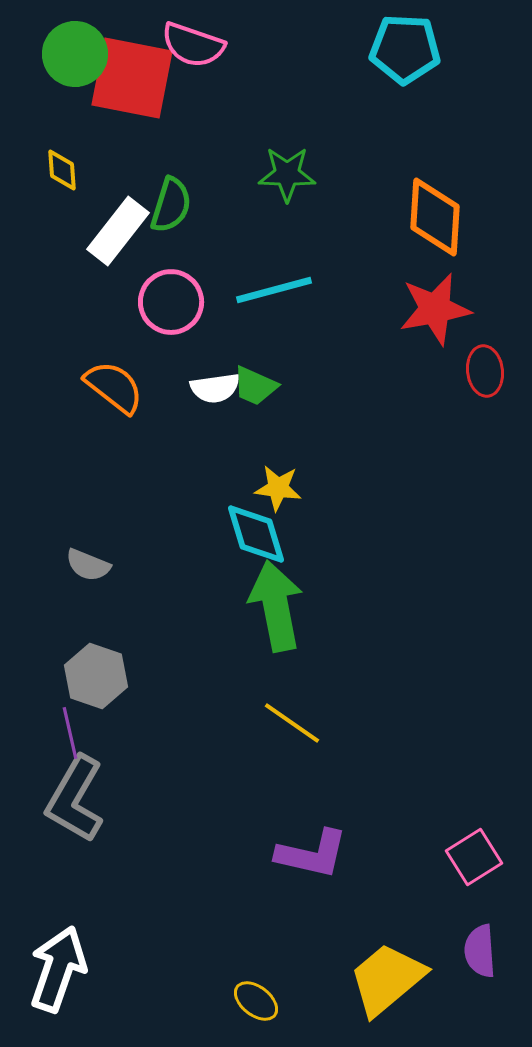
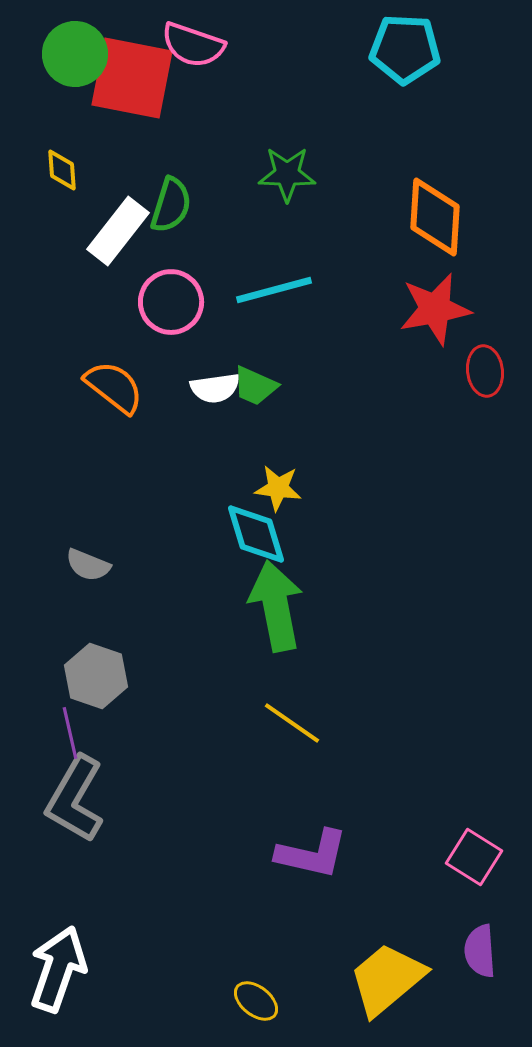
pink square: rotated 26 degrees counterclockwise
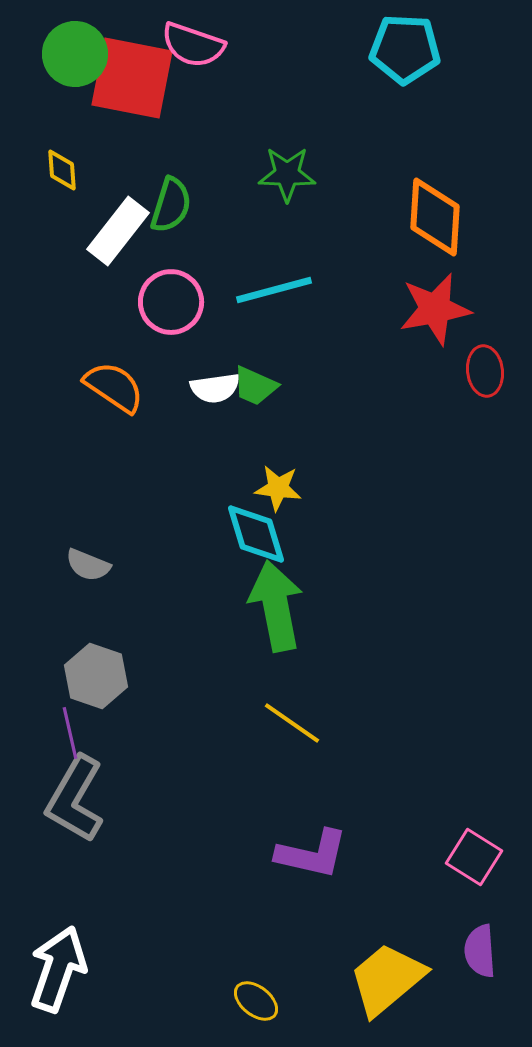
orange semicircle: rotated 4 degrees counterclockwise
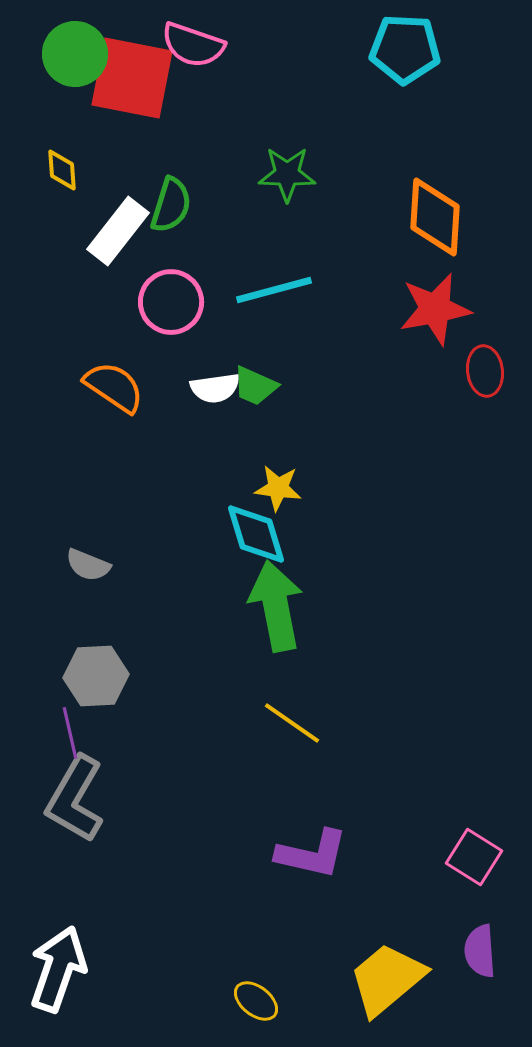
gray hexagon: rotated 22 degrees counterclockwise
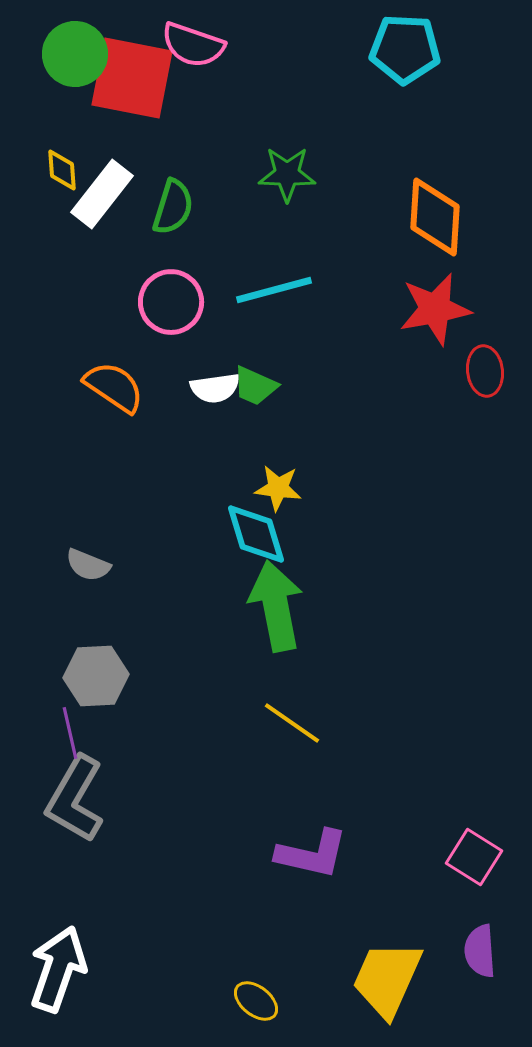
green semicircle: moved 2 px right, 2 px down
white rectangle: moved 16 px left, 37 px up
yellow trapezoid: rotated 26 degrees counterclockwise
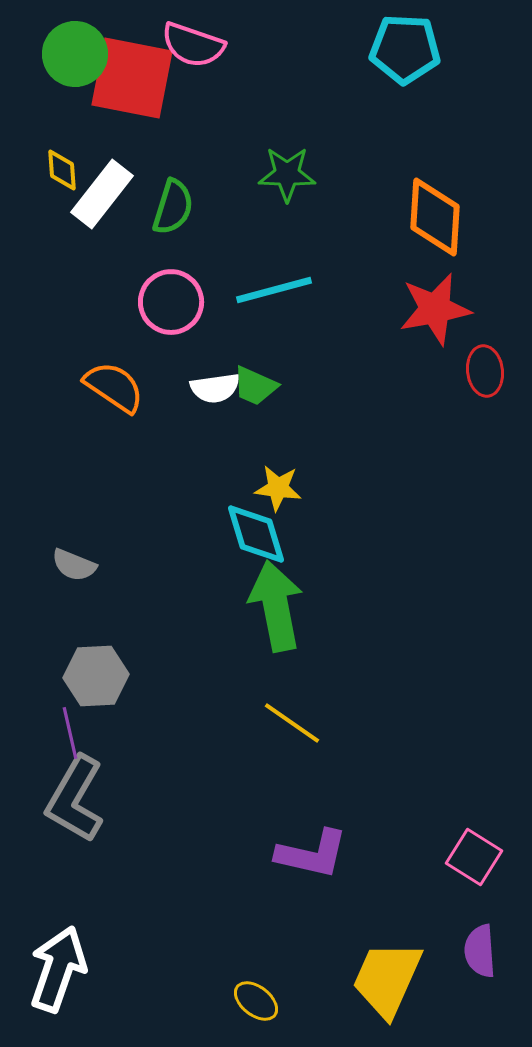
gray semicircle: moved 14 px left
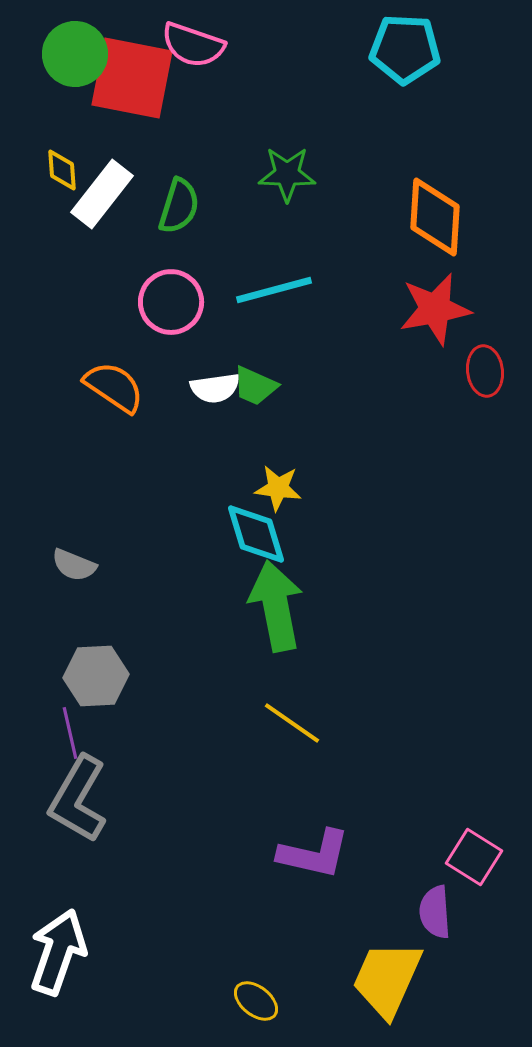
green semicircle: moved 6 px right, 1 px up
gray L-shape: moved 3 px right
purple L-shape: moved 2 px right
purple semicircle: moved 45 px left, 39 px up
white arrow: moved 17 px up
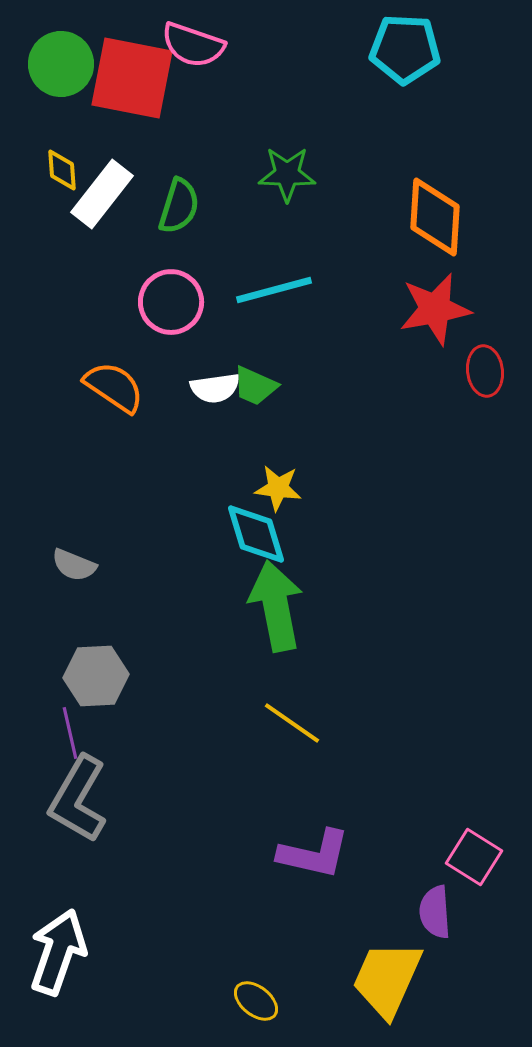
green circle: moved 14 px left, 10 px down
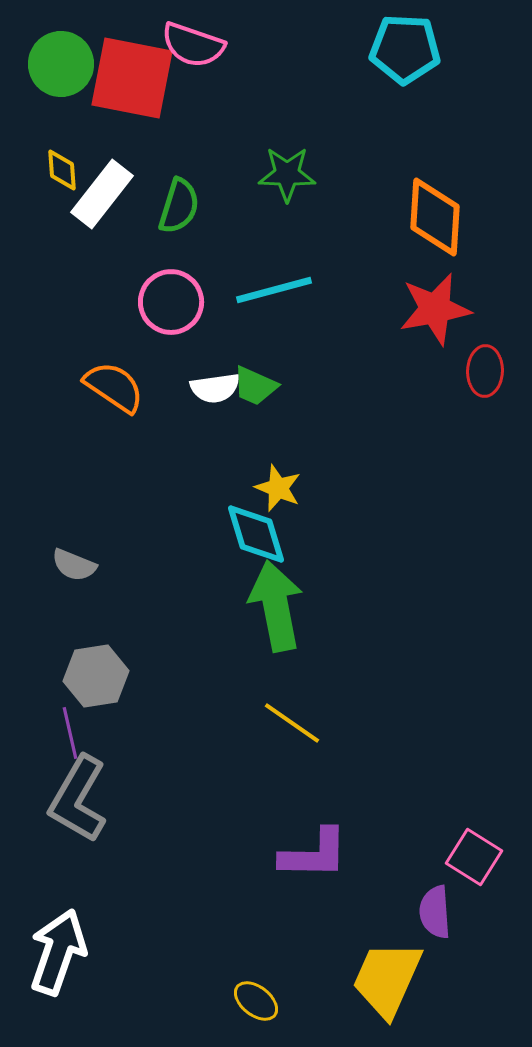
red ellipse: rotated 9 degrees clockwise
yellow star: rotated 15 degrees clockwise
gray hexagon: rotated 6 degrees counterclockwise
purple L-shape: rotated 12 degrees counterclockwise
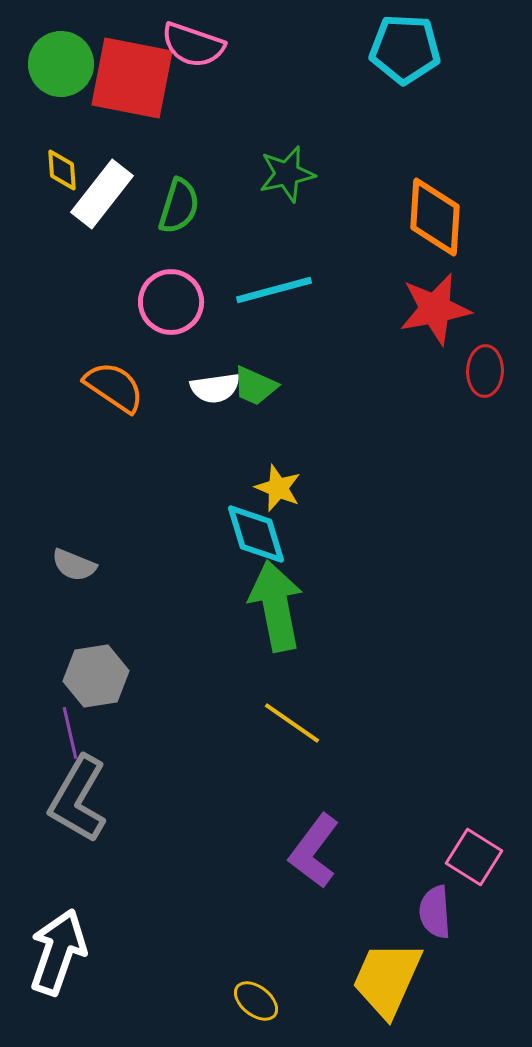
green star: rotated 14 degrees counterclockwise
purple L-shape: moved 3 px up; rotated 126 degrees clockwise
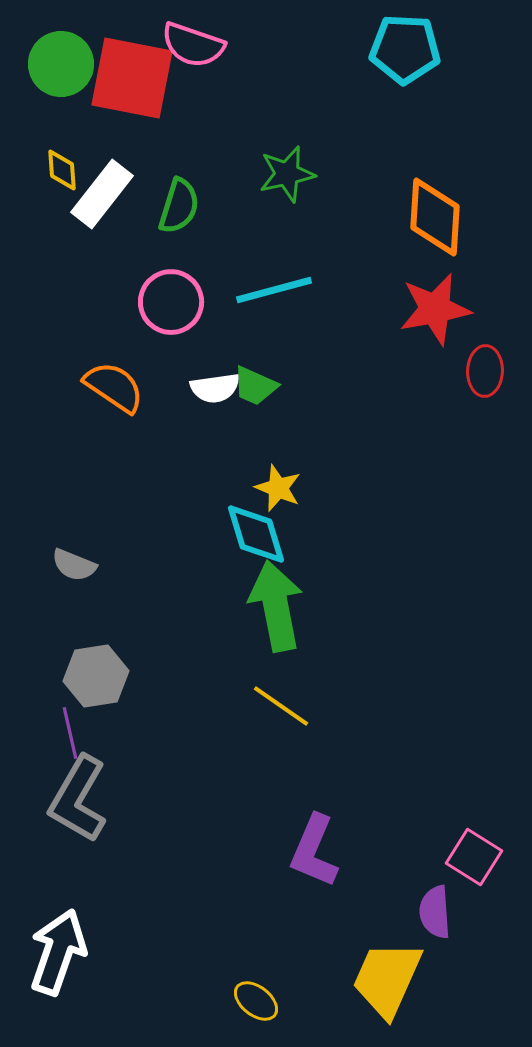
yellow line: moved 11 px left, 17 px up
purple L-shape: rotated 14 degrees counterclockwise
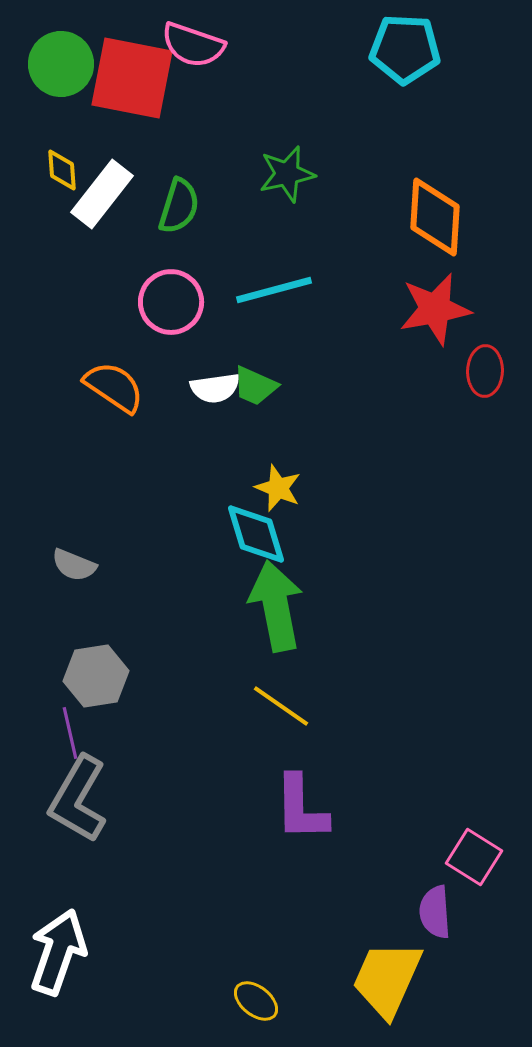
purple L-shape: moved 13 px left, 43 px up; rotated 24 degrees counterclockwise
